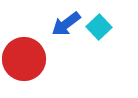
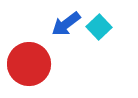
red circle: moved 5 px right, 5 px down
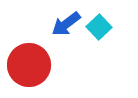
red circle: moved 1 px down
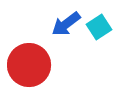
cyan square: rotated 10 degrees clockwise
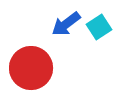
red circle: moved 2 px right, 3 px down
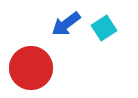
cyan square: moved 5 px right, 1 px down
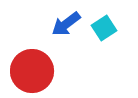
red circle: moved 1 px right, 3 px down
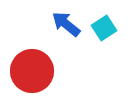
blue arrow: rotated 76 degrees clockwise
